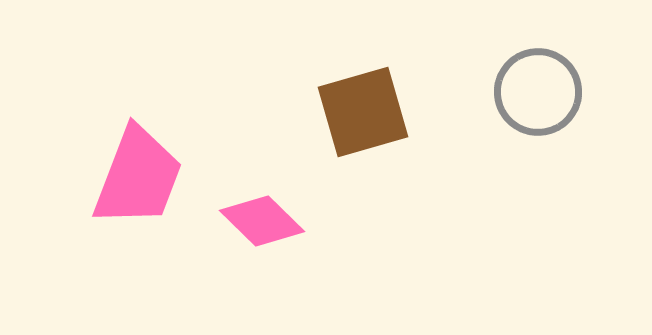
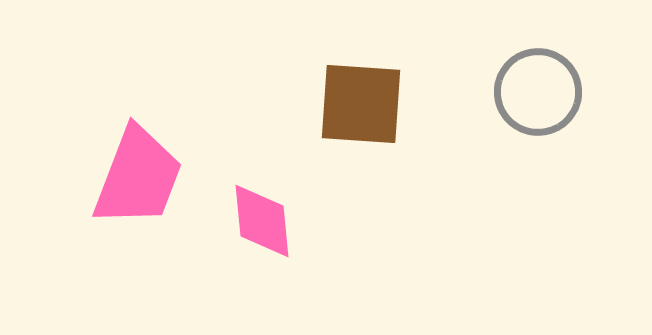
brown square: moved 2 px left, 8 px up; rotated 20 degrees clockwise
pink diamond: rotated 40 degrees clockwise
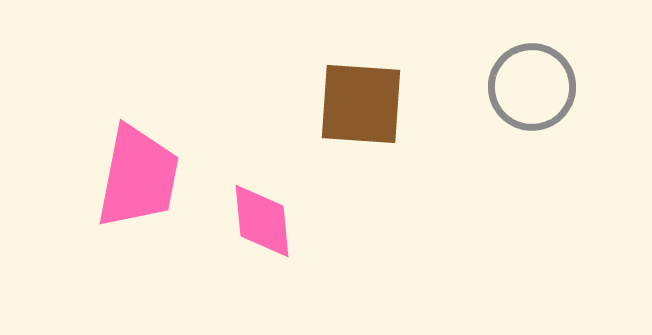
gray circle: moved 6 px left, 5 px up
pink trapezoid: rotated 10 degrees counterclockwise
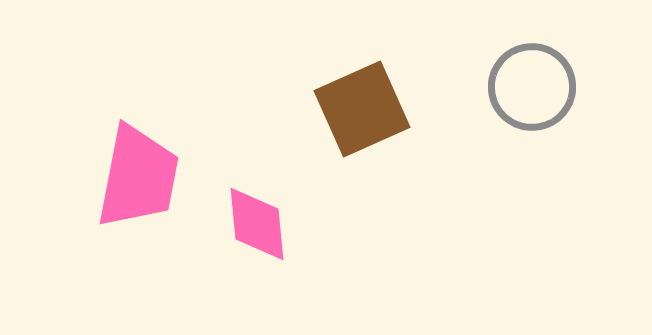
brown square: moved 1 px right, 5 px down; rotated 28 degrees counterclockwise
pink diamond: moved 5 px left, 3 px down
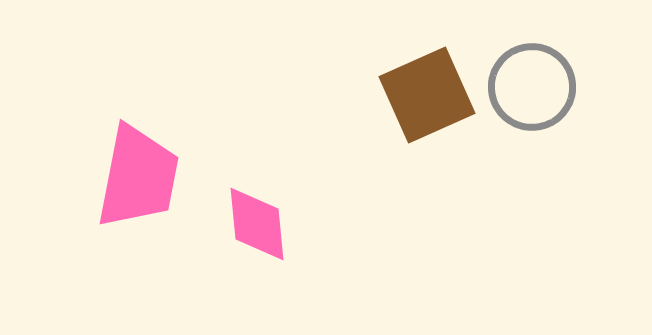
brown square: moved 65 px right, 14 px up
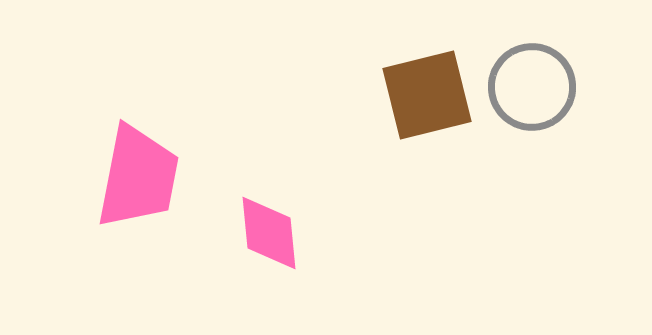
brown square: rotated 10 degrees clockwise
pink diamond: moved 12 px right, 9 px down
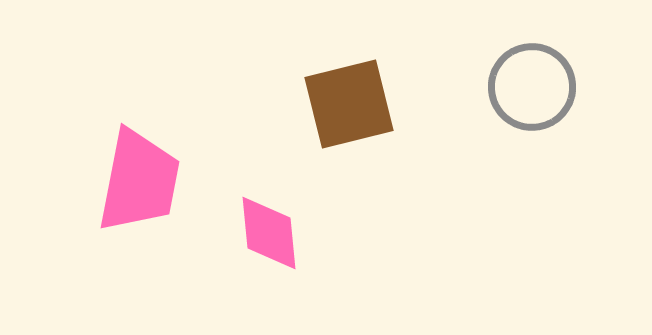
brown square: moved 78 px left, 9 px down
pink trapezoid: moved 1 px right, 4 px down
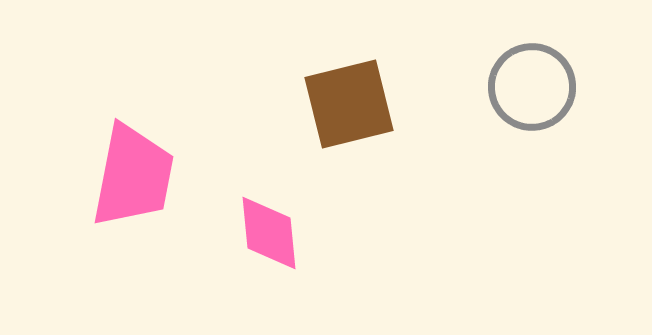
pink trapezoid: moved 6 px left, 5 px up
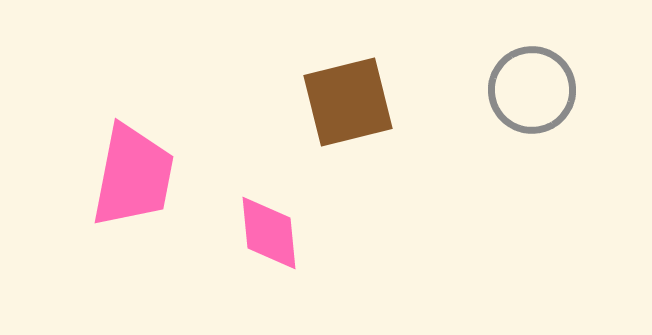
gray circle: moved 3 px down
brown square: moved 1 px left, 2 px up
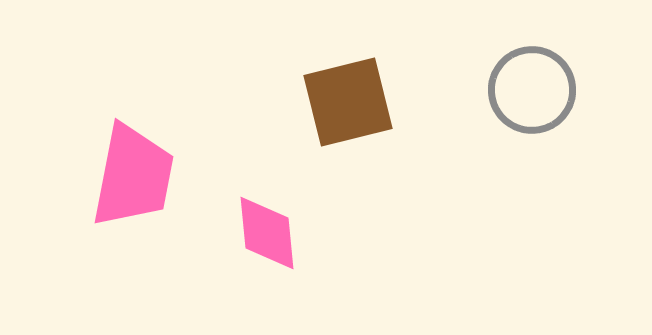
pink diamond: moved 2 px left
